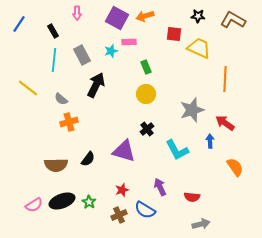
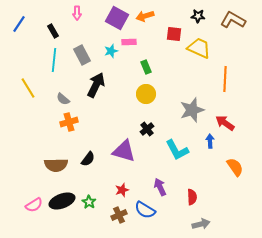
yellow line: rotated 20 degrees clockwise
gray semicircle: moved 2 px right
red semicircle: rotated 98 degrees counterclockwise
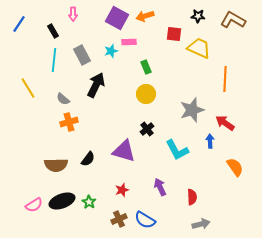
pink arrow: moved 4 px left, 1 px down
blue semicircle: moved 10 px down
brown cross: moved 4 px down
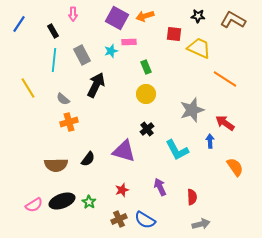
orange line: rotated 60 degrees counterclockwise
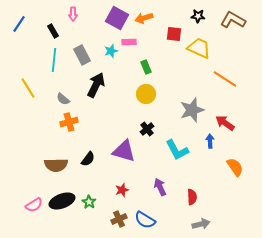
orange arrow: moved 1 px left, 2 px down
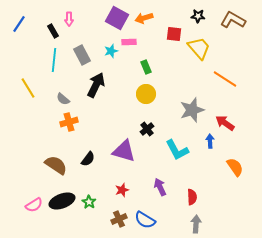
pink arrow: moved 4 px left, 5 px down
yellow trapezoid: rotated 25 degrees clockwise
brown semicircle: rotated 145 degrees counterclockwise
gray arrow: moved 5 px left; rotated 72 degrees counterclockwise
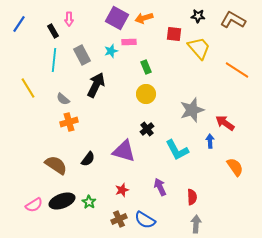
orange line: moved 12 px right, 9 px up
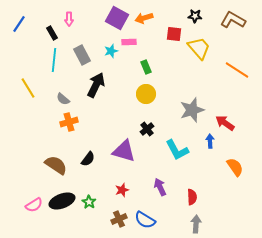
black star: moved 3 px left
black rectangle: moved 1 px left, 2 px down
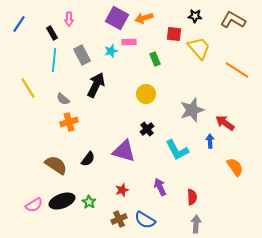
green rectangle: moved 9 px right, 8 px up
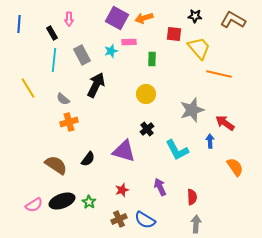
blue line: rotated 30 degrees counterclockwise
green rectangle: moved 3 px left; rotated 24 degrees clockwise
orange line: moved 18 px left, 4 px down; rotated 20 degrees counterclockwise
